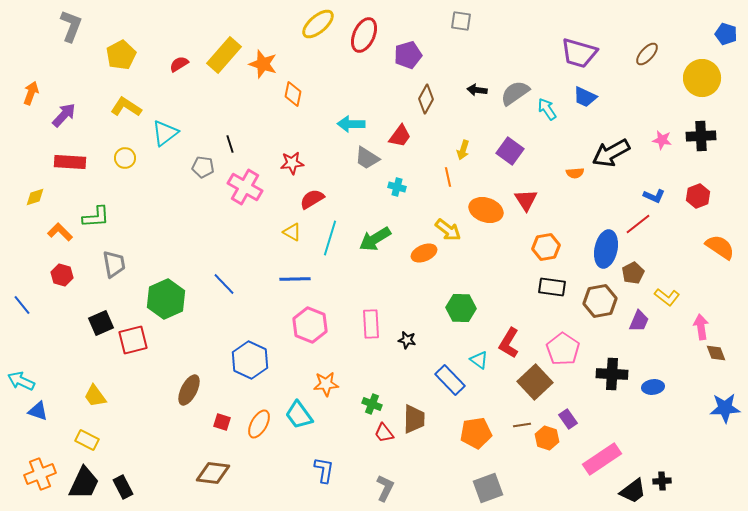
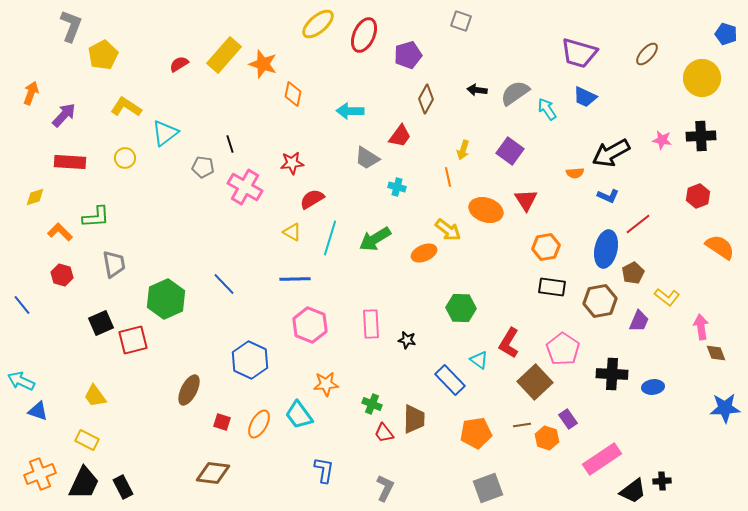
gray square at (461, 21): rotated 10 degrees clockwise
yellow pentagon at (121, 55): moved 18 px left
cyan arrow at (351, 124): moved 1 px left, 13 px up
blue L-shape at (654, 196): moved 46 px left
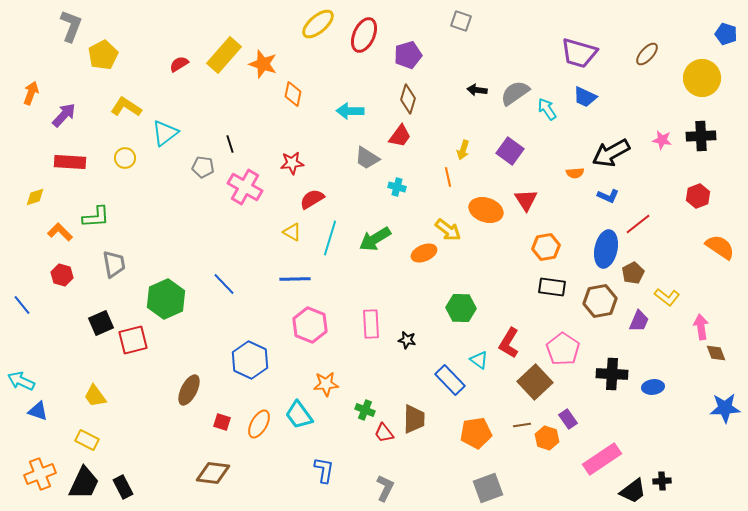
brown diamond at (426, 99): moved 18 px left; rotated 12 degrees counterclockwise
green cross at (372, 404): moved 7 px left, 6 px down
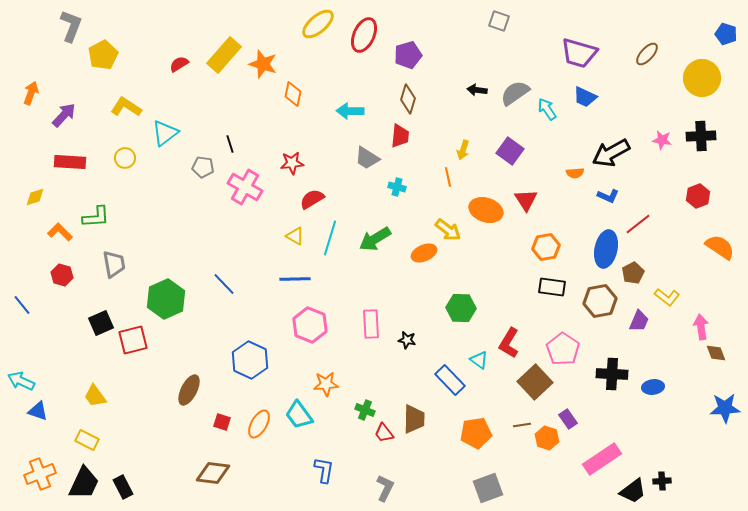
gray square at (461, 21): moved 38 px right
red trapezoid at (400, 136): rotated 30 degrees counterclockwise
yellow triangle at (292, 232): moved 3 px right, 4 px down
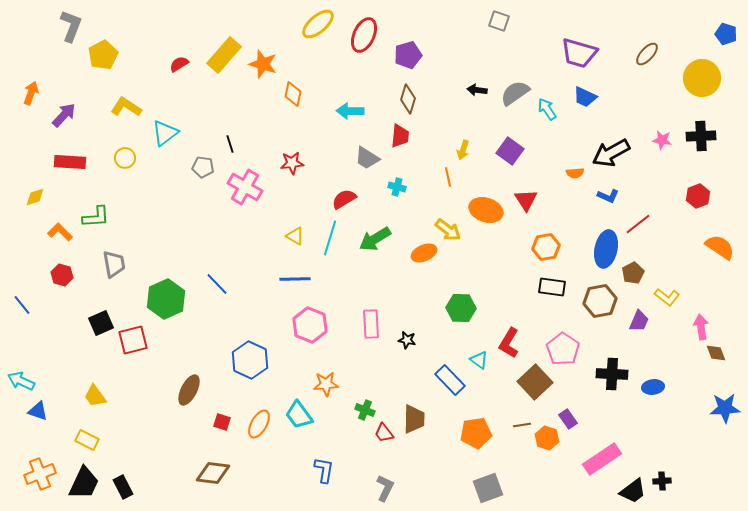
red semicircle at (312, 199): moved 32 px right
blue line at (224, 284): moved 7 px left
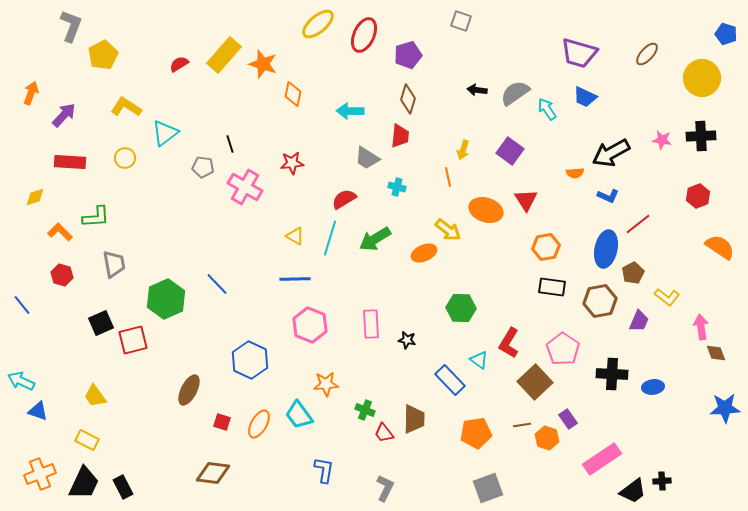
gray square at (499, 21): moved 38 px left
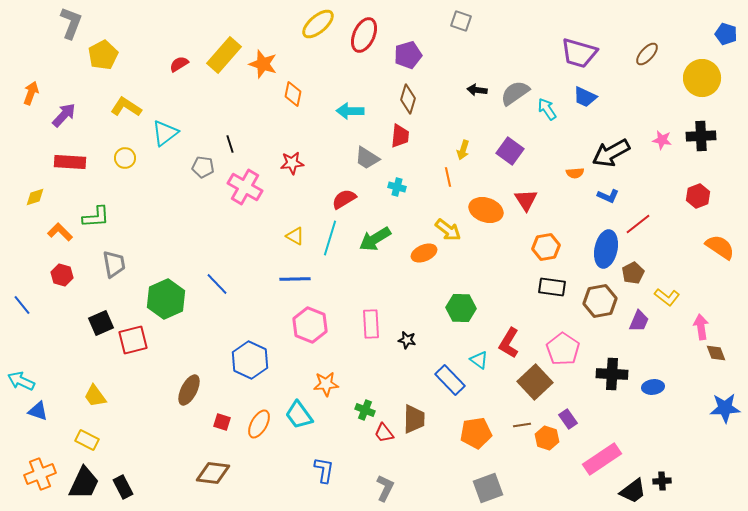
gray L-shape at (71, 26): moved 3 px up
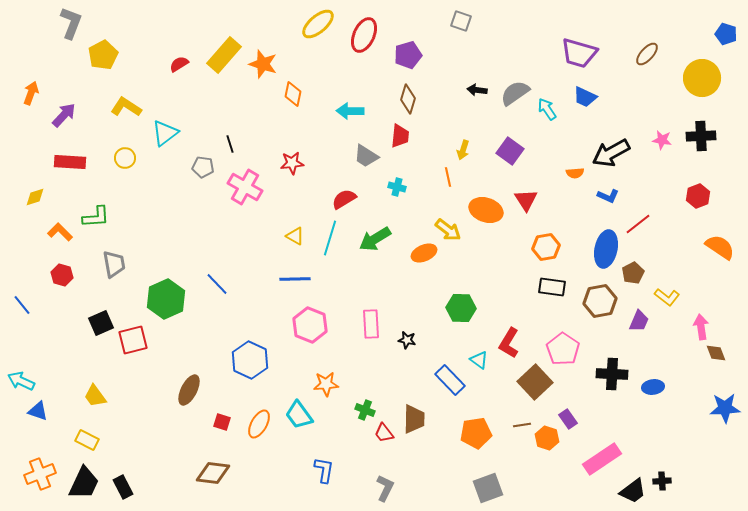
gray trapezoid at (367, 158): moved 1 px left, 2 px up
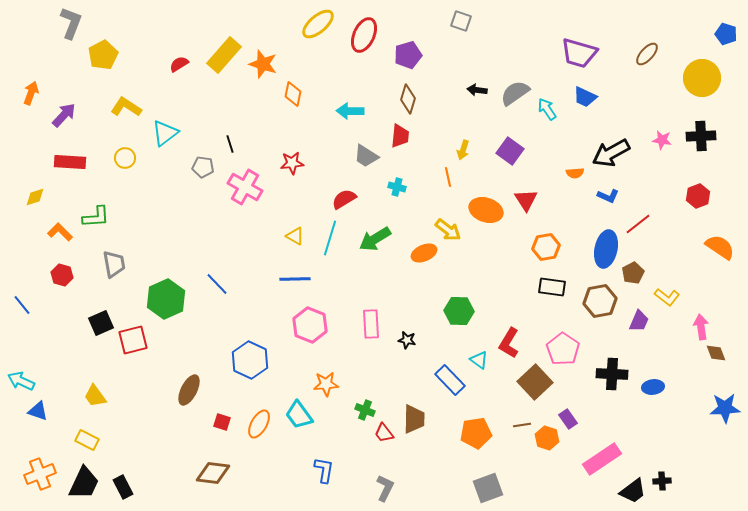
green hexagon at (461, 308): moved 2 px left, 3 px down
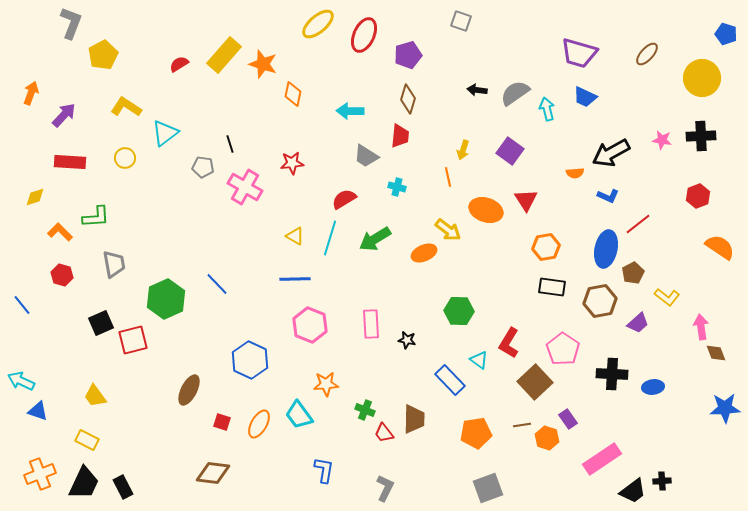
cyan arrow at (547, 109): rotated 20 degrees clockwise
purple trapezoid at (639, 321): moved 1 px left, 2 px down; rotated 25 degrees clockwise
